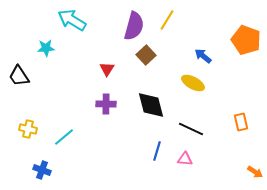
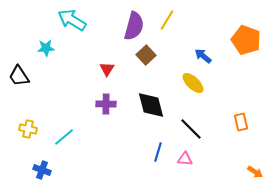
yellow ellipse: rotated 15 degrees clockwise
black line: rotated 20 degrees clockwise
blue line: moved 1 px right, 1 px down
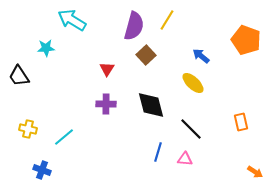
blue arrow: moved 2 px left
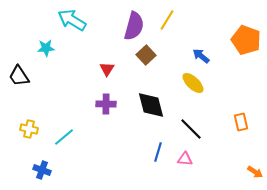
yellow cross: moved 1 px right
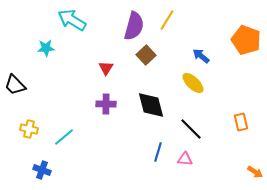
red triangle: moved 1 px left, 1 px up
black trapezoid: moved 4 px left, 9 px down; rotated 10 degrees counterclockwise
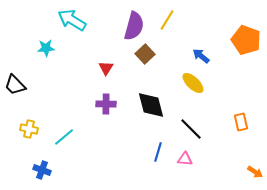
brown square: moved 1 px left, 1 px up
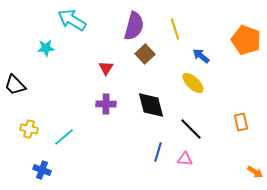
yellow line: moved 8 px right, 9 px down; rotated 50 degrees counterclockwise
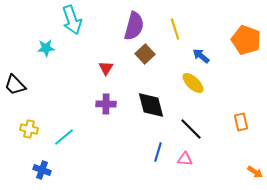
cyan arrow: rotated 140 degrees counterclockwise
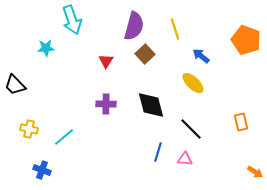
red triangle: moved 7 px up
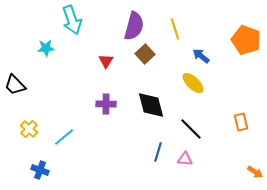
yellow cross: rotated 30 degrees clockwise
blue cross: moved 2 px left
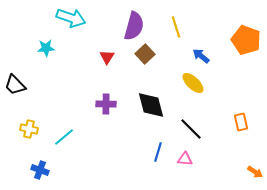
cyan arrow: moved 1 px left, 2 px up; rotated 52 degrees counterclockwise
yellow line: moved 1 px right, 2 px up
red triangle: moved 1 px right, 4 px up
yellow cross: rotated 30 degrees counterclockwise
